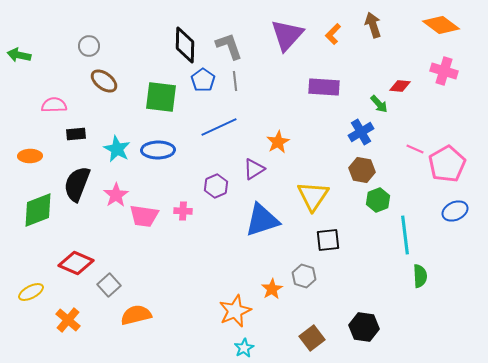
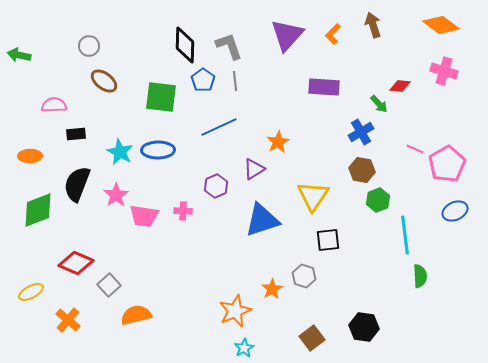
cyan star at (117, 149): moved 3 px right, 3 px down
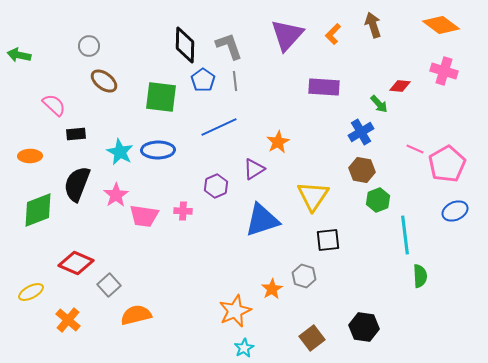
pink semicircle at (54, 105): rotated 45 degrees clockwise
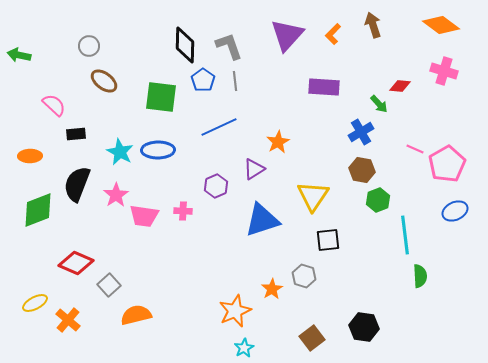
yellow ellipse at (31, 292): moved 4 px right, 11 px down
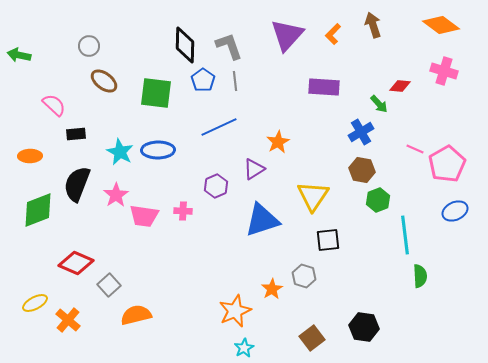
green square at (161, 97): moved 5 px left, 4 px up
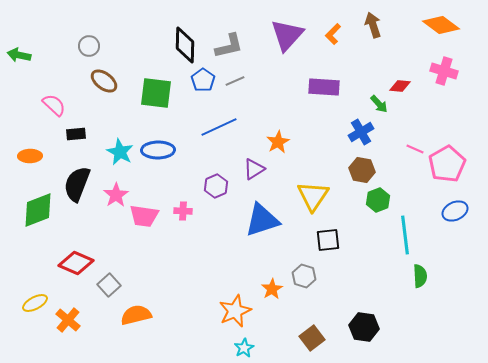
gray L-shape at (229, 46): rotated 96 degrees clockwise
gray line at (235, 81): rotated 72 degrees clockwise
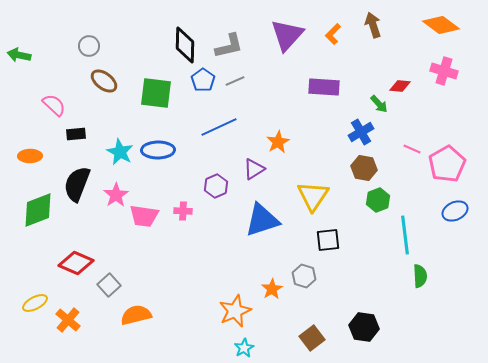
pink line at (415, 149): moved 3 px left
brown hexagon at (362, 170): moved 2 px right, 2 px up
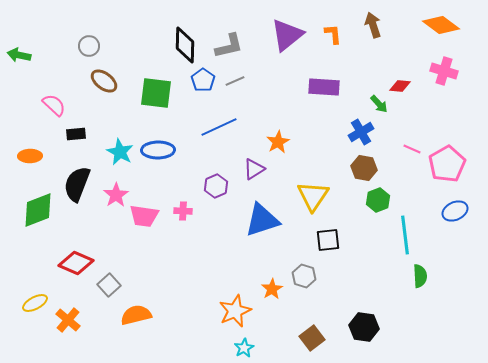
orange L-shape at (333, 34): rotated 130 degrees clockwise
purple triangle at (287, 35): rotated 9 degrees clockwise
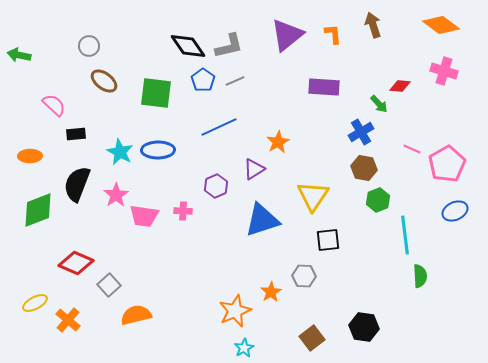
black diamond at (185, 45): moved 3 px right, 1 px down; rotated 36 degrees counterclockwise
gray hexagon at (304, 276): rotated 15 degrees counterclockwise
orange star at (272, 289): moved 1 px left, 3 px down
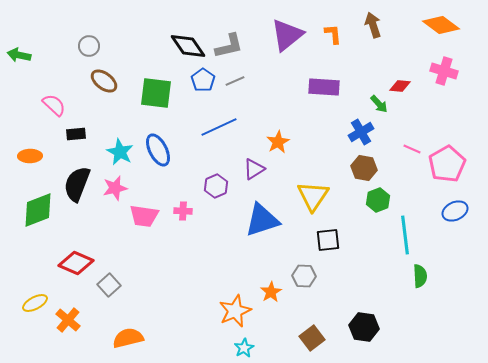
blue ellipse at (158, 150): rotated 64 degrees clockwise
pink star at (116, 195): moved 1 px left, 7 px up; rotated 20 degrees clockwise
orange semicircle at (136, 315): moved 8 px left, 23 px down
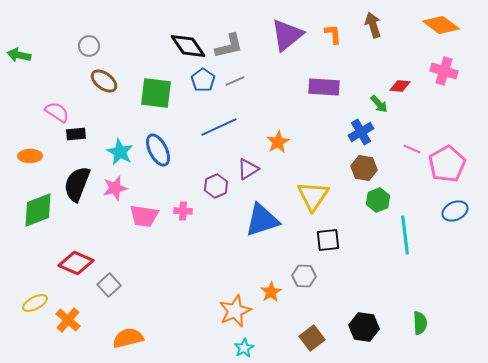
pink semicircle at (54, 105): moved 3 px right, 7 px down; rotated 10 degrees counterclockwise
purple triangle at (254, 169): moved 6 px left
green semicircle at (420, 276): moved 47 px down
